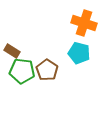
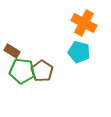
orange cross: rotated 10 degrees clockwise
cyan pentagon: moved 1 px up
brown pentagon: moved 5 px left, 1 px down
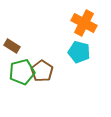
brown rectangle: moved 5 px up
green pentagon: moved 1 px down; rotated 20 degrees counterclockwise
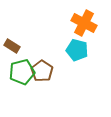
cyan pentagon: moved 2 px left, 2 px up
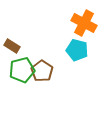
green pentagon: moved 2 px up
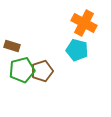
brown rectangle: rotated 14 degrees counterclockwise
brown pentagon: rotated 20 degrees clockwise
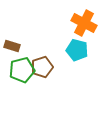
brown pentagon: moved 4 px up
